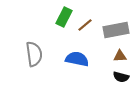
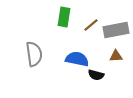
green rectangle: rotated 18 degrees counterclockwise
brown line: moved 6 px right
brown triangle: moved 4 px left
black semicircle: moved 25 px left, 2 px up
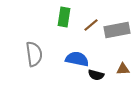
gray rectangle: moved 1 px right
brown triangle: moved 7 px right, 13 px down
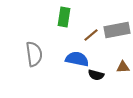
brown line: moved 10 px down
brown triangle: moved 2 px up
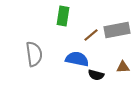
green rectangle: moved 1 px left, 1 px up
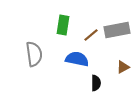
green rectangle: moved 9 px down
brown triangle: rotated 24 degrees counterclockwise
black semicircle: moved 8 px down; rotated 105 degrees counterclockwise
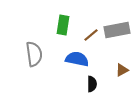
brown triangle: moved 1 px left, 3 px down
black semicircle: moved 4 px left, 1 px down
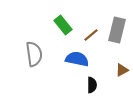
green rectangle: rotated 48 degrees counterclockwise
gray rectangle: rotated 65 degrees counterclockwise
black semicircle: moved 1 px down
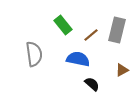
blue semicircle: moved 1 px right
black semicircle: moved 1 px up; rotated 49 degrees counterclockwise
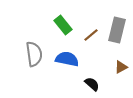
blue semicircle: moved 11 px left
brown triangle: moved 1 px left, 3 px up
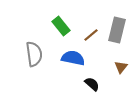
green rectangle: moved 2 px left, 1 px down
blue semicircle: moved 6 px right, 1 px up
brown triangle: rotated 24 degrees counterclockwise
